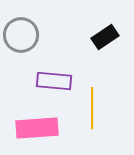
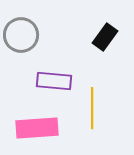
black rectangle: rotated 20 degrees counterclockwise
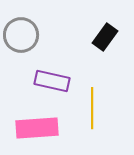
purple rectangle: moved 2 px left; rotated 8 degrees clockwise
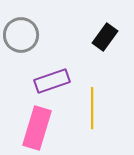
purple rectangle: rotated 32 degrees counterclockwise
pink rectangle: rotated 69 degrees counterclockwise
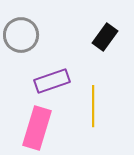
yellow line: moved 1 px right, 2 px up
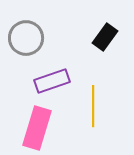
gray circle: moved 5 px right, 3 px down
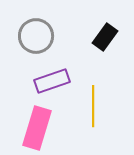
gray circle: moved 10 px right, 2 px up
